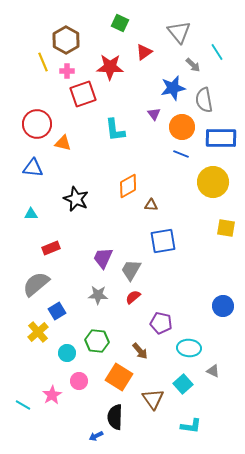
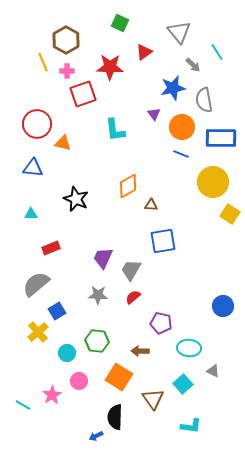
yellow square at (226, 228): moved 4 px right, 14 px up; rotated 24 degrees clockwise
brown arrow at (140, 351): rotated 132 degrees clockwise
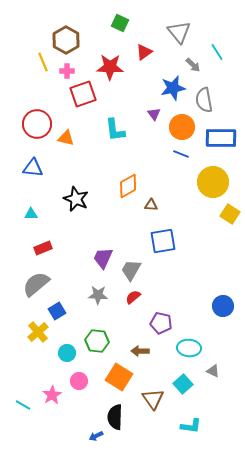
orange triangle at (63, 143): moved 3 px right, 5 px up
red rectangle at (51, 248): moved 8 px left
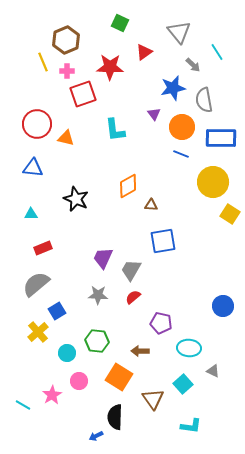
brown hexagon at (66, 40): rotated 8 degrees clockwise
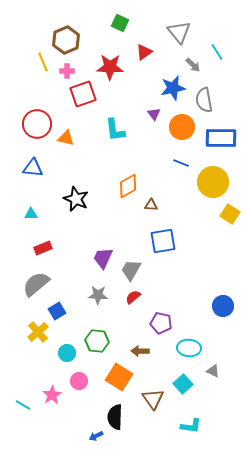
blue line at (181, 154): moved 9 px down
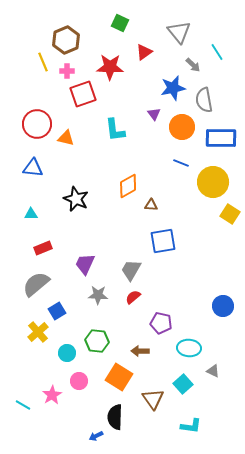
purple trapezoid at (103, 258): moved 18 px left, 6 px down
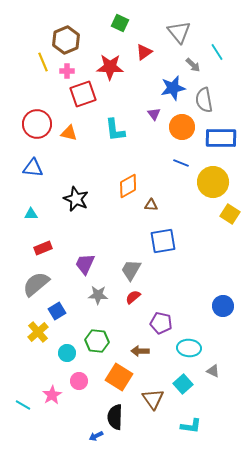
orange triangle at (66, 138): moved 3 px right, 5 px up
